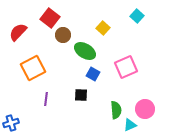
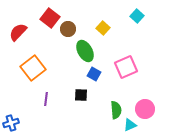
brown circle: moved 5 px right, 6 px up
green ellipse: rotated 30 degrees clockwise
orange square: rotated 10 degrees counterclockwise
blue square: moved 1 px right
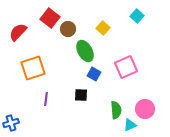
orange square: rotated 20 degrees clockwise
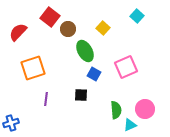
red square: moved 1 px up
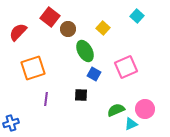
green semicircle: rotated 108 degrees counterclockwise
cyan triangle: moved 1 px right, 1 px up
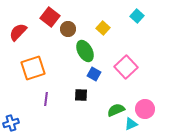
pink square: rotated 20 degrees counterclockwise
